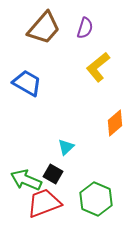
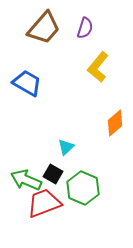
yellow L-shape: rotated 12 degrees counterclockwise
green hexagon: moved 13 px left, 11 px up
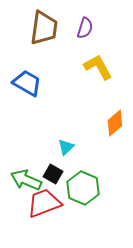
brown trapezoid: rotated 33 degrees counterclockwise
yellow L-shape: rotated 112 degrees clockwise
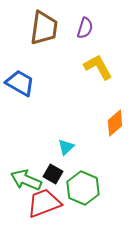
blue trapezoid: moved 7 px left
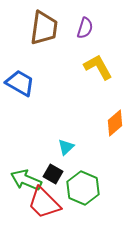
red trapezoid: rotated 114 degrees counterclockwise
